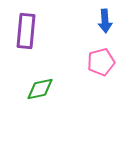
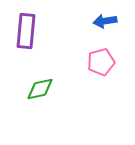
blue arrow: rotated 85 degrees clockwise
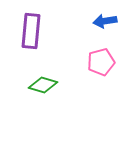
purple rectangle: moved 5 px right
green diamond: moved 3 px right, 4 px up; rotated 28 degrees clockwise
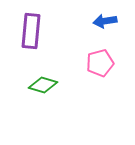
pink pentagon: moved 1 px left, 1 px down
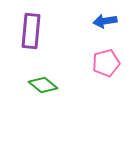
pink pentagon: moved 6 px right
green diamond: rotated 24 degrees clockwise
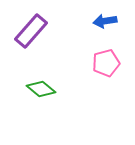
purple rectangle: rotated 36 degrees clockwise
green diamond: moved 2 px left, 4 px down
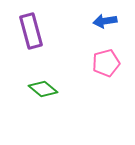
purple rectangle: rotated 56 degrees counterclockwise
green diamond: moved 2 px right
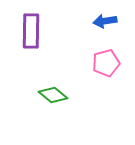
purple rectangle: rotated 16 degrees clockwise
green diamond: moved 10 px right, 6 px down
